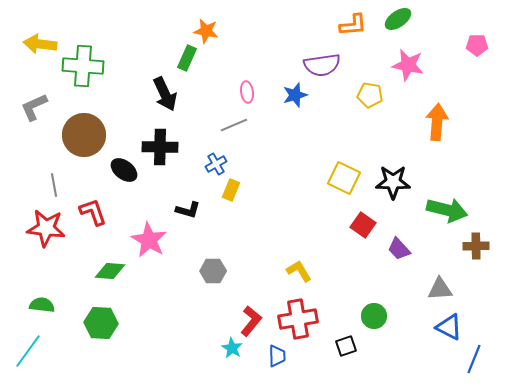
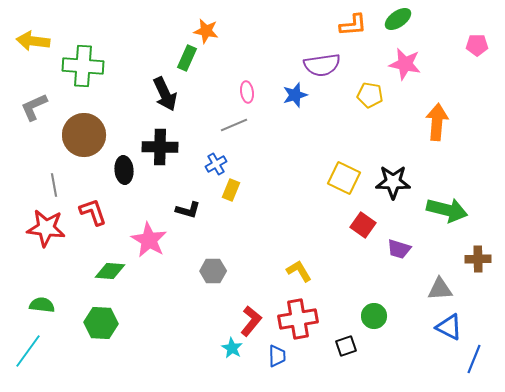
yellow arrow at (40, 44): moved 7 px left, 3 px up
pink star at (408, 65): moved 3 px left, 1 px up
black ellipse at (124, 170): rotated 48 degrees clockwise
brown cross at (476, 246): moved 2 px right, 13 px down
purple trapezoid at (399, 249): rotated 30 degrees counterclockwise
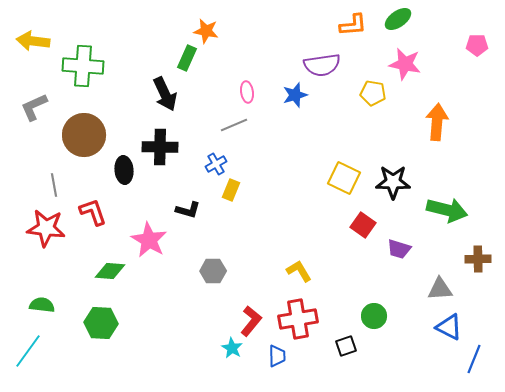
yellow pentagon at (370, 95): moved 3 px right, 2 px up
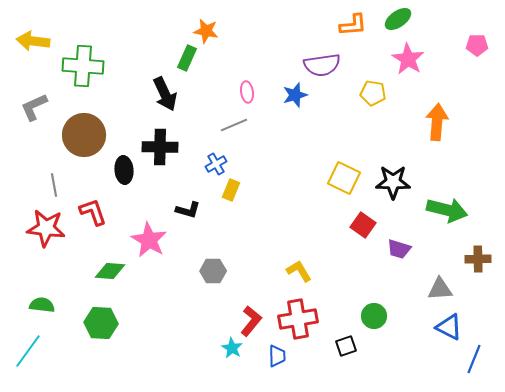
pink star at (405, 64): moved 3 px right, 5 px up; rotated 20 degrees clockwise
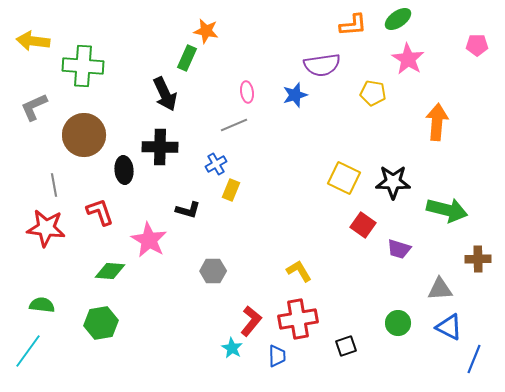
red L-shape at (93, 212): moved 7 px right
green circle at (374, 316): moved 24 px right, 7 px down
green hexagon at (101, 323): rotated 12 degrees counterclockwise
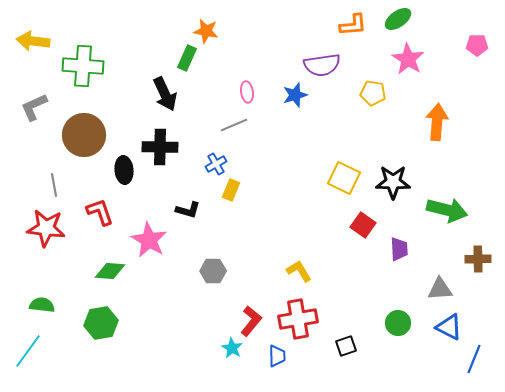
purple trapezoid at (399, 249): rotated 110 degrees counterclockwise
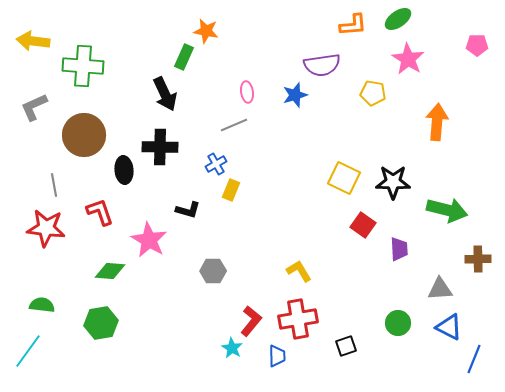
green rectangle at (187, 58): moved 3 px left, 1 px up
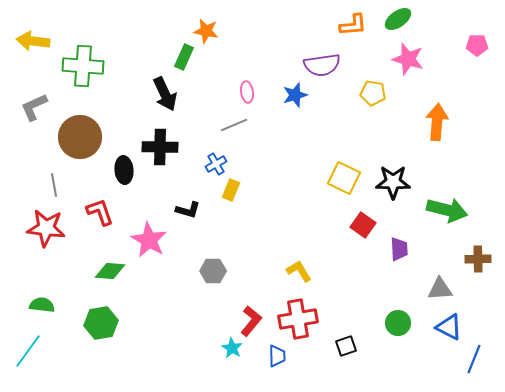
pink star at (408, 59): rotated 16 degrees counterclockwise
brown circle at (84, 135): moved 4 px left, 2 px down
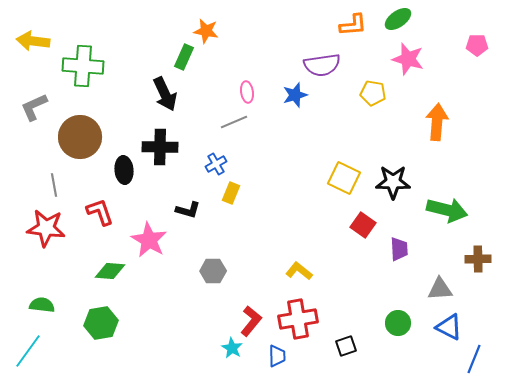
gray line at (234, 125): moved 3 px up
yellow rectangle at (231, 190): moved 3 px down
yellow L-shape at (299, 271): rotated 20 degrees counterclockwise
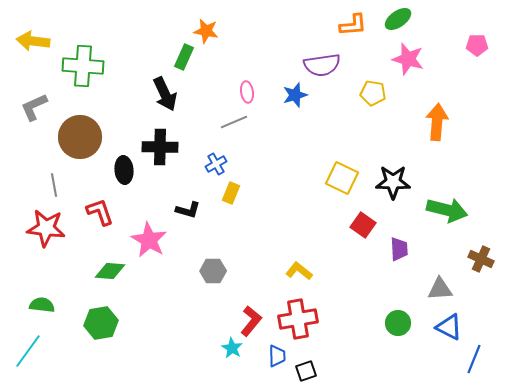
yellow square at (344, 178): moved 2 px left
brown cross at (478, 259): moved 3 px right; rotated 25 degrees clockwise
black square at (346, 346): moved 40 px left, 25 px down
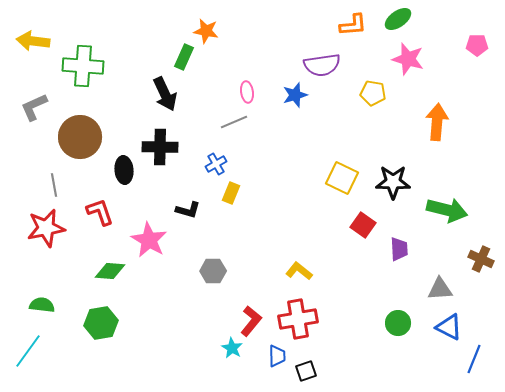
red star at (46, 228): rotated 18 degrees counterclockwise
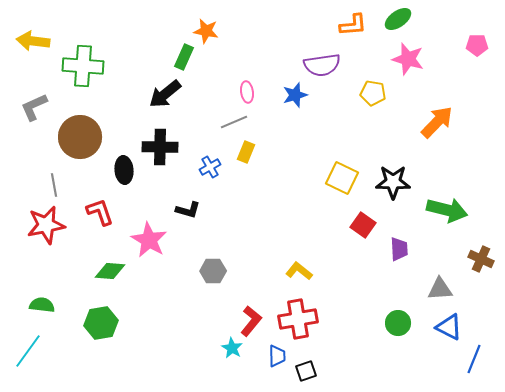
black arrow at (165, 94): rotated 76 degrees clockwise
orange arrow at (437, 122): rotated 39 degrees clockwise
blue cross at (216, 164): moved 6 px left, 3 px down
yellow rectangle at (231, 193): moved 15 px right, 41 px up
red star at (46, 228): moved 3 px up
